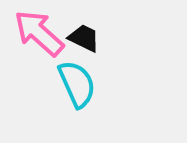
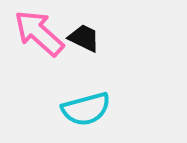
cyan semicircle: moved 9 px right, 25 px down; rotated 99 degrees clockwise
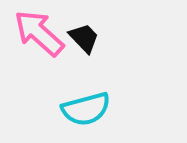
black trapezoid: rotated 20 degrees clockwise
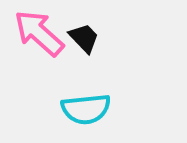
cyan semicircle: rotated 9 degrees clockwise
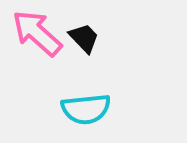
pink arrow: moved 2 px left
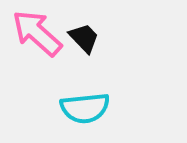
cyan semicircle: moved 1 px left, 1 px up
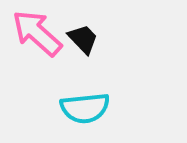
black trapezoid: moved 1 px left, 1 px down
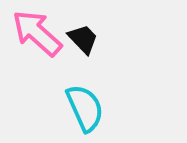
cyan semicircle: rotated 108 degrees counterclockwise
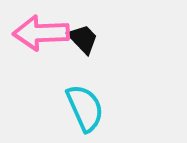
pink arrow: moved 4 px right; rotated 44 degrees counterclockwise
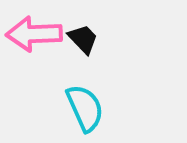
pink arrow: moved 7 px left, 1 px down
